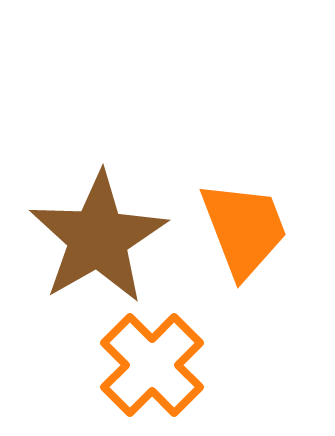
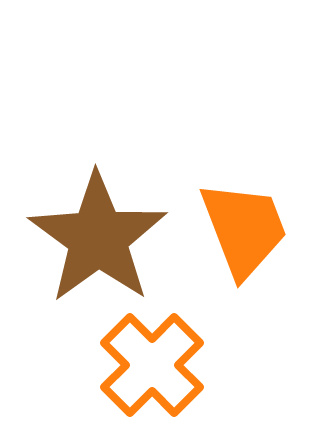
brown star: rotated 6 degrees counterclockwise
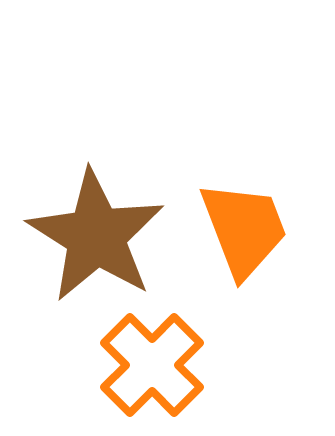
brown star: moved 2 px left, 2 px up; rotated 4 degrees counterclockwise
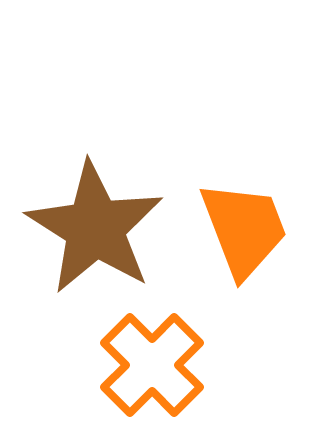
brown star: moved 1 px left, 8 px up
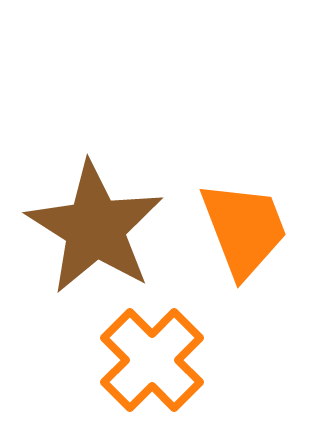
orange cross: moved 5 px up
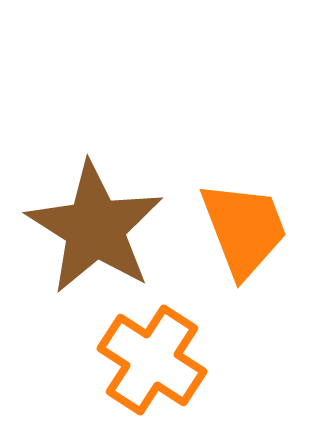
orange cross: rotated 12 degrees counterclockwise
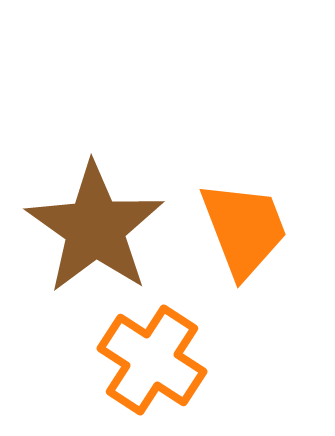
brown star: rotated 3 degrees clockwise
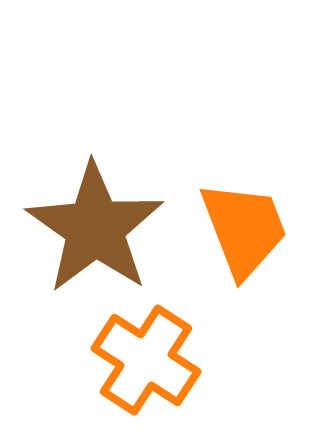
orange cross: moved 6 px left
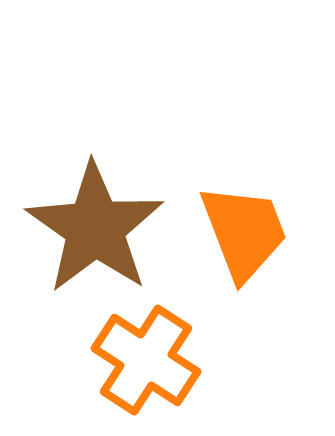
orange trapezoid: moved 3 px down
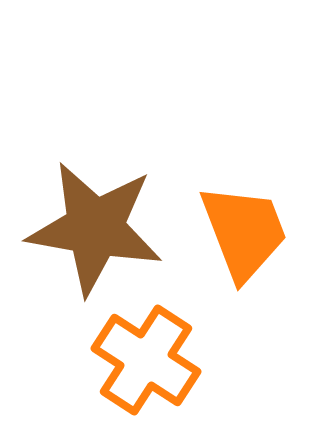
brown star: rotated 25 degrees counterclockwise
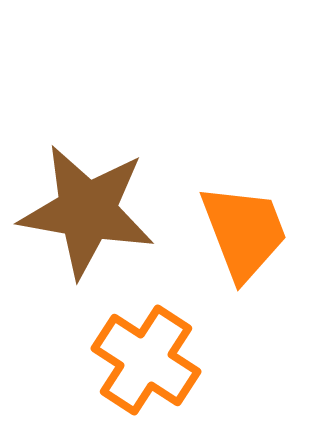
brown star: moved 8 px left, 17 px up
